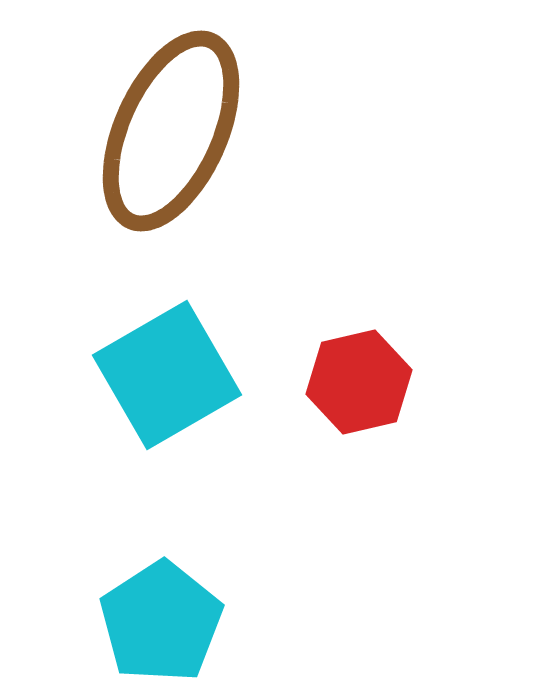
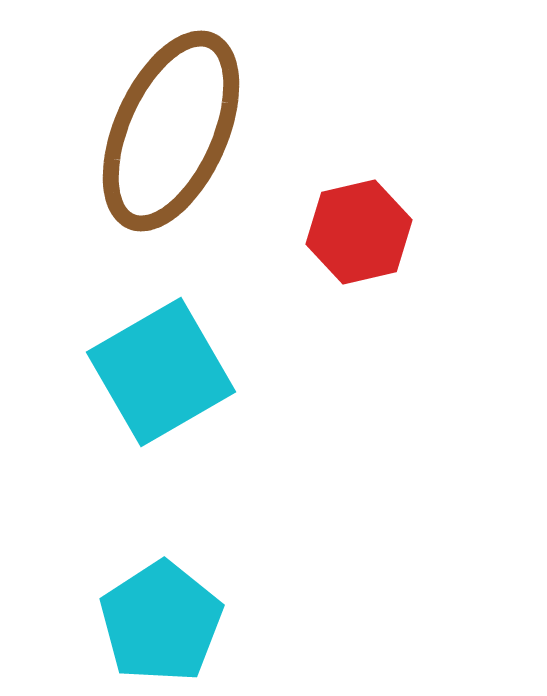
cyan square: moved 6 px left, 3 px up
red hexagon: moved 150 px up
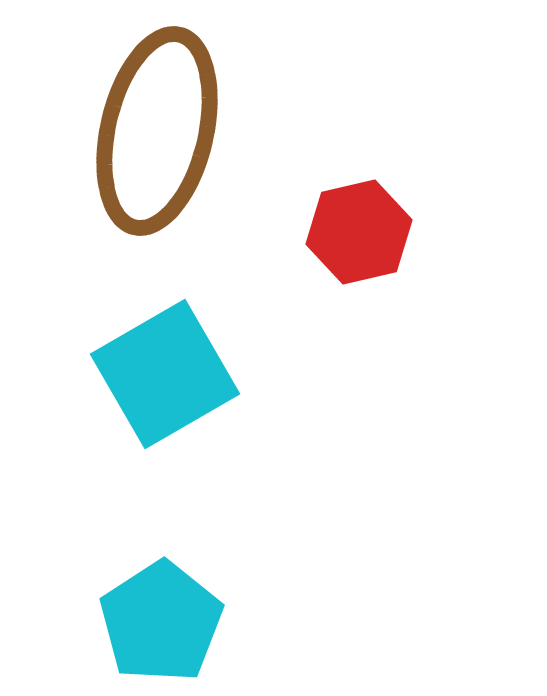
brown ellipse: moved 14 px left; rotated 11 degrees counterclockwise
cyan square: moved 4 px right, 2 px down
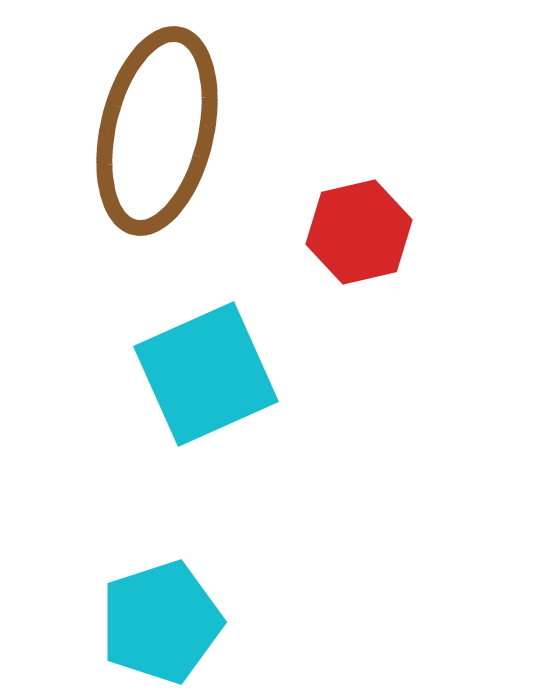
cyan square: moved 41 px right; rotated 6 degrees clockwise
cyan pentagon: rotated 15 degrees clockwise
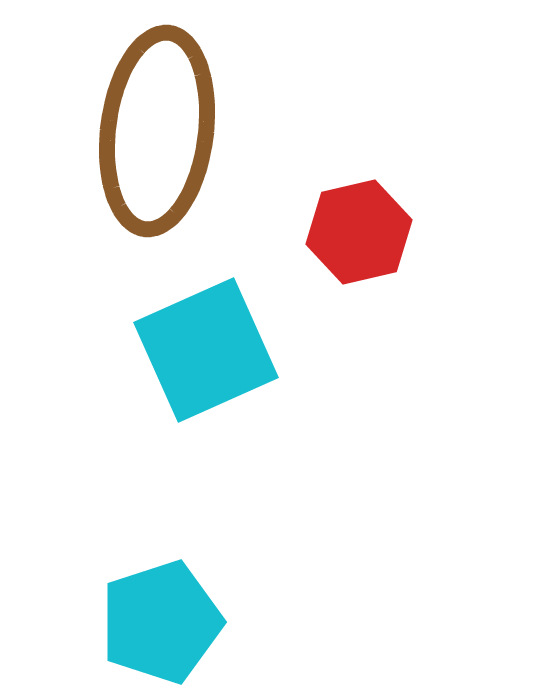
brown ellipse: rotated 6 degrees counterclockwise
cyan square: moved 24 px up
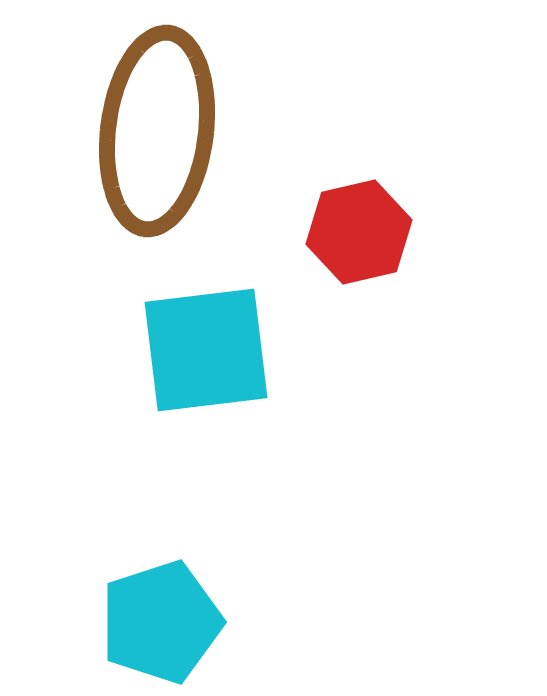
cyan square: rotated 17 degrees clockwise
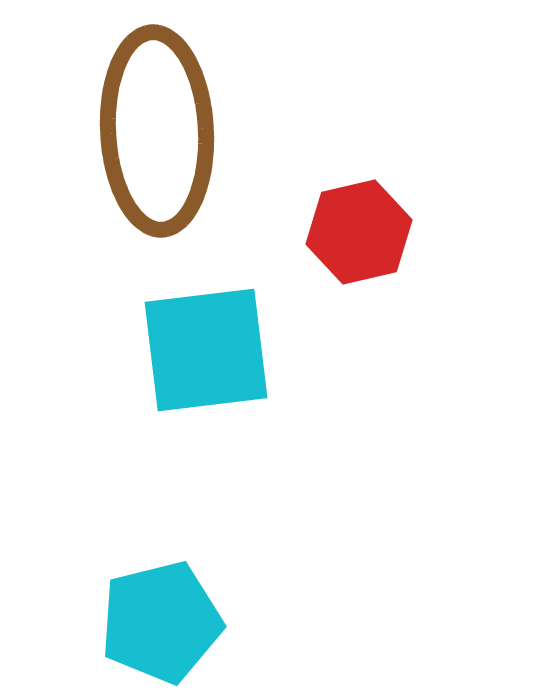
brown ellipse: rotated 10 degrees counterclockwise
cyan pentagon: rotated 4 degrees clockwise
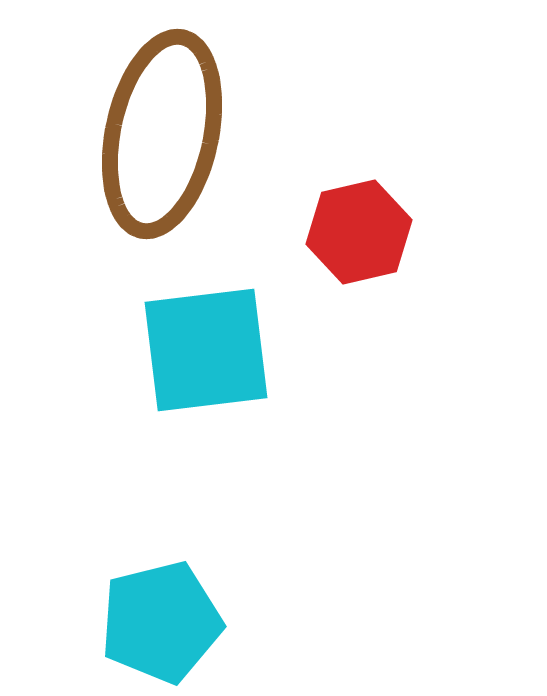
brown ellipse: moved 5 px right, 3 px down; rotated 15 degrees clockwise
